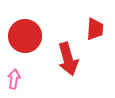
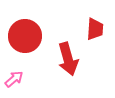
pink arrow: rotated 42 degrees clockwise
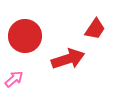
red trapezoid: rotated 30 degrees clockwise
red arrow: rotated 92 degrees counterclockwise
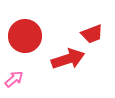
red trapezoid: moved 3 px left, 5 px down; rotated 35 degrees clockwise
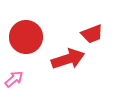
red circle: moved 1 px right, 1 px down
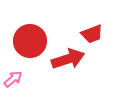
red circle: moved 4 px right, 4 px down
pink arrow: moved 1 px left
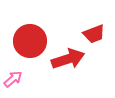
red trapezoid: moved 2 px right
